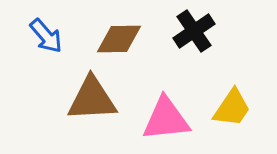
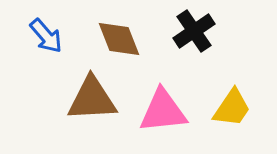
brown diamond: rotated 69 degrees clockwise
pink triangle: moved 3 px left, 8 px up
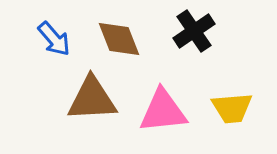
blue arrow: moved 8 px right, 3 px down
yellow trapezoid: rotated 51 degrees clockwise
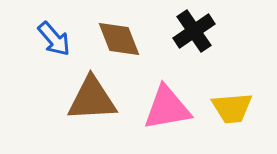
pink triangle: moved 4 px right, 3 px up; rotated 4 degrees counterclockwise
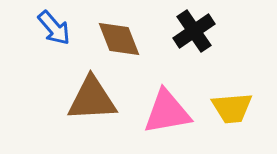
blue arrow: moved 11 px up
pink triangle: moved 4 px down
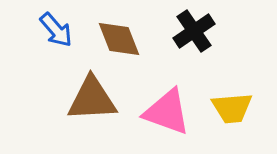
blue arrow: moved 2 px right, 2 px down
pink triangle: rotated 30 degrees clockwise
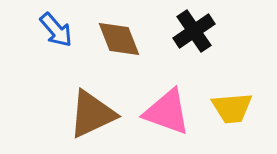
brown triangle: moved 15 px down; rotated 22 degrees counterclockwise
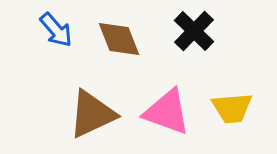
black cross: rotated 12 degrees counterclockwise
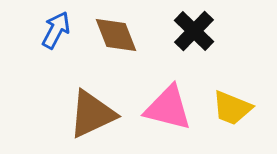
blue arrow: rotated 111 degrees counterclockwise
brown diamond: moved 3 px left, 4 px up
yellow trapezoid: rotated 27 degrees clockwise
pink triangle: moved 1 px right, 4 px up; rotated 6 degrees counterclockwise
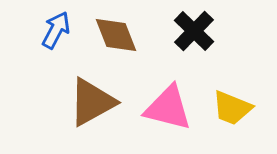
brown triangle: moved 12 px up; rotated 4 degrees counterclockwise
